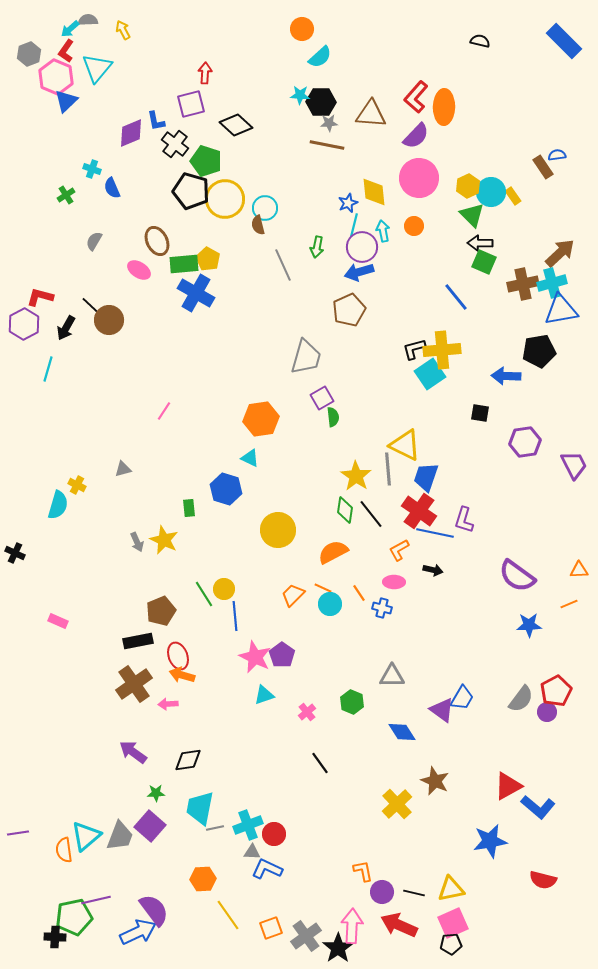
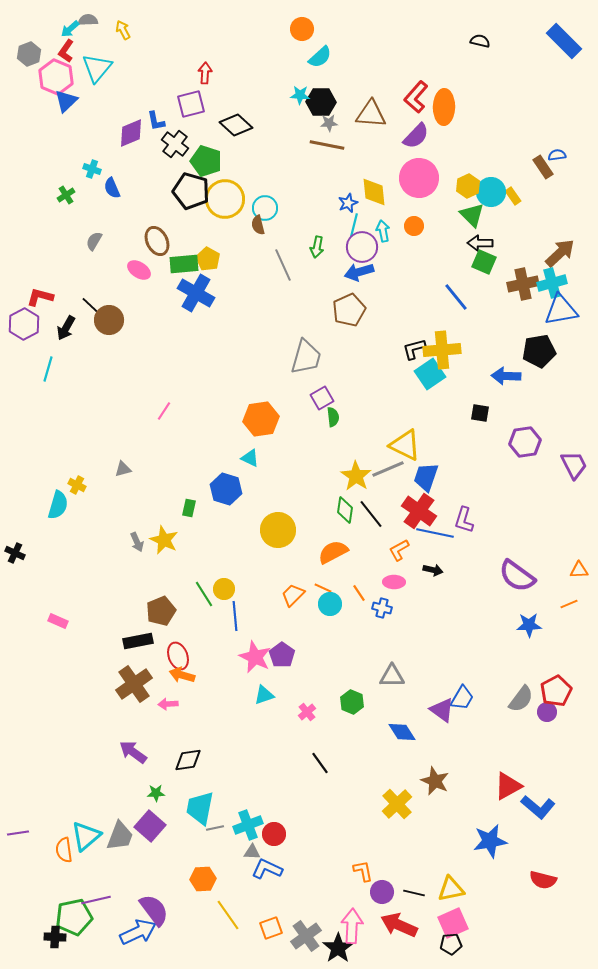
gray line at (388, 469): rotated 72 degrees clockwise
green rectangle at (189, 508): rotated 18 degrees clockwise
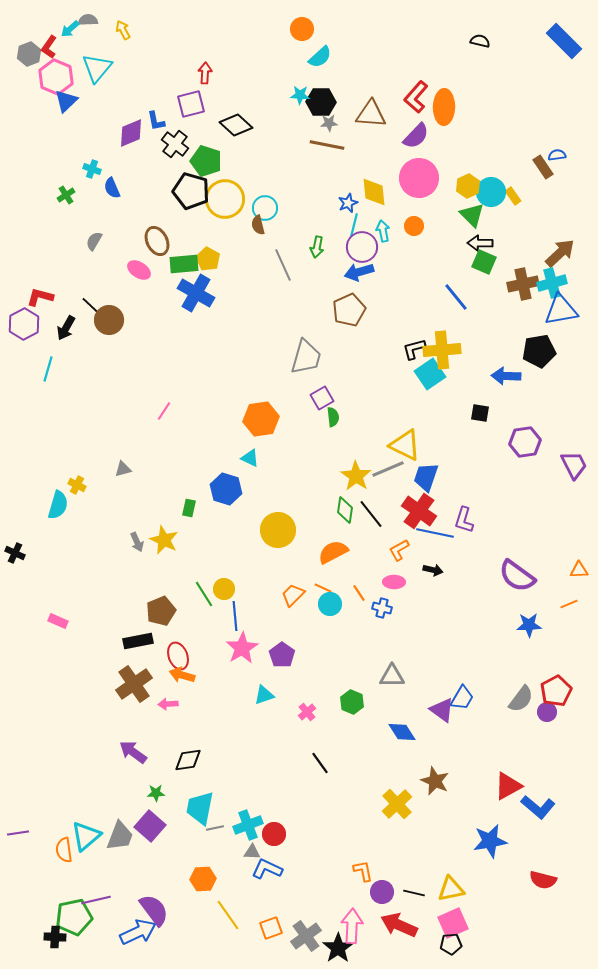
red L-shape at (66, 51): moved 17 px left, 4 px up
pink star at (255, 657): moved 13 px left, 9 px up; rotated 16 degrees clockwise
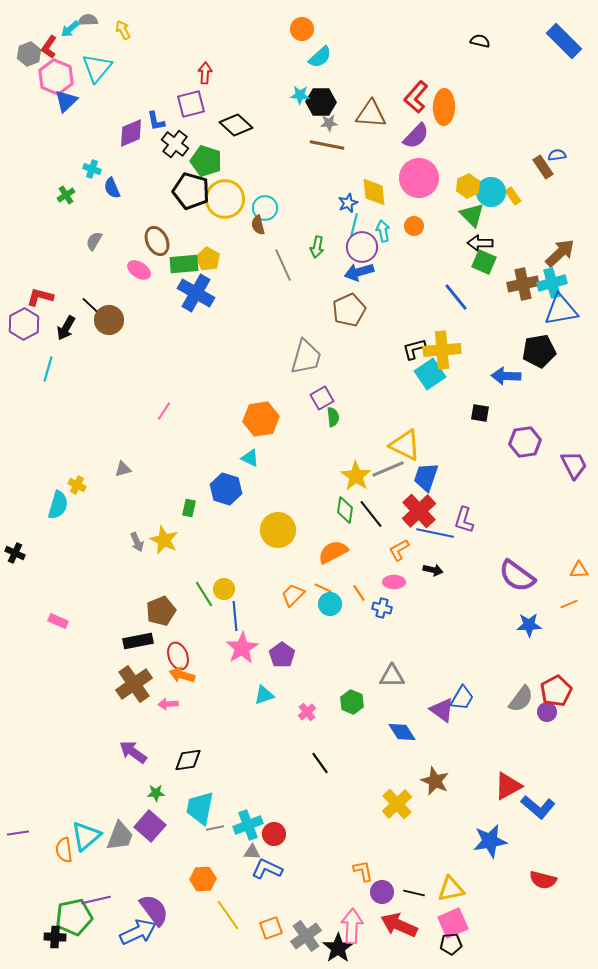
red cross at (419, 511): rotated 12 degrees clockwise
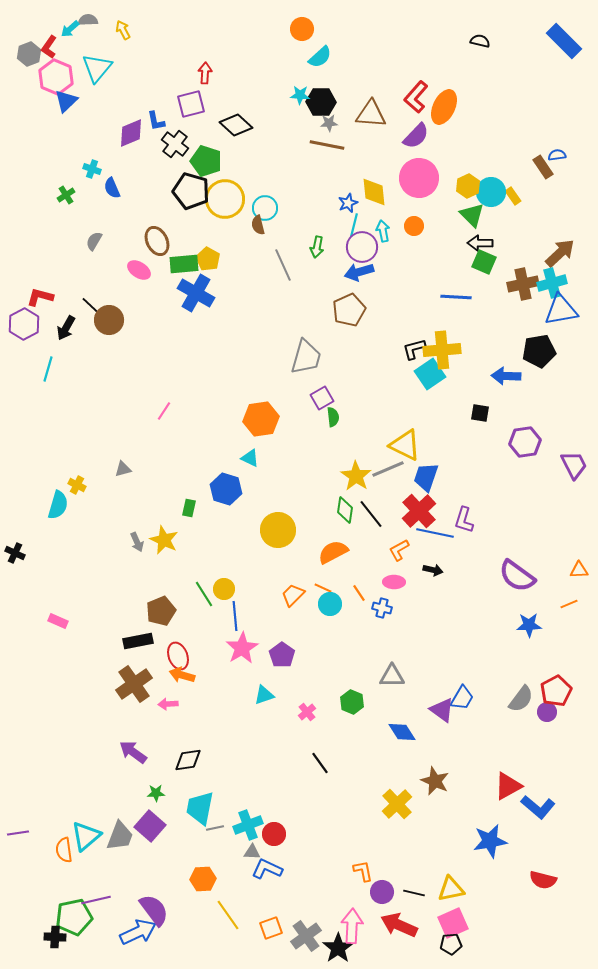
orange ellipse at (444, 107): rotated 24 degrees clockwise
blue line at (456, 297): rotated 48 degrees counterclockwise
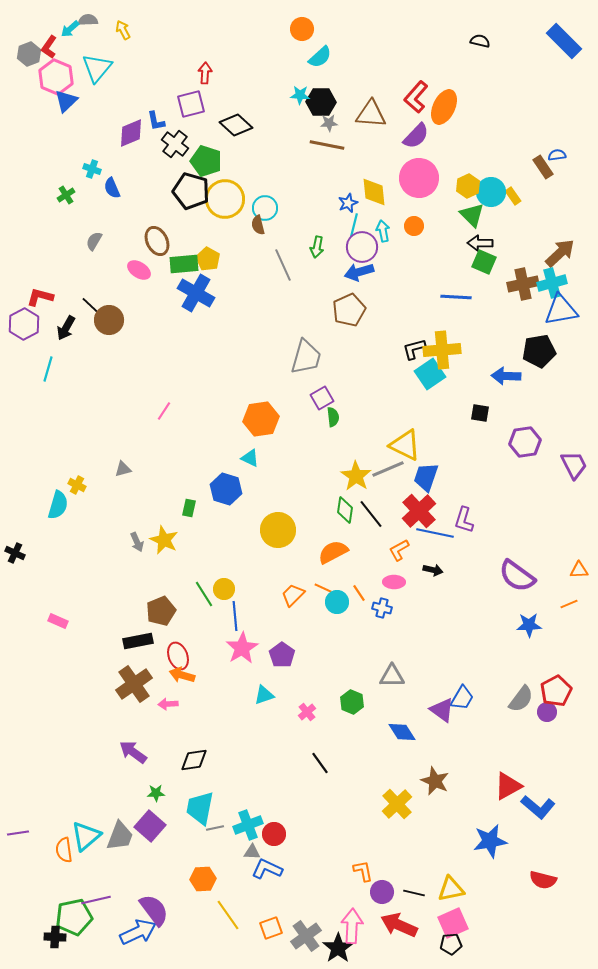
cyan circle at (330, 604): moved 7 px right, 2 px up
black diamond at (188, 760): moved 6 px right
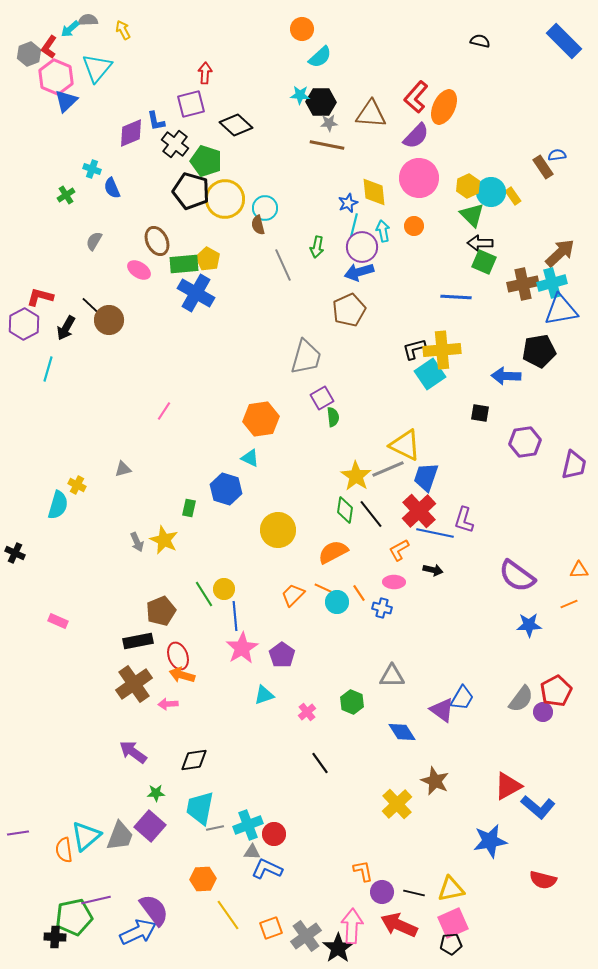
purple trapezoid at (574, 465): rotated 40 degrees clockwise
purple circle at (547, 712): moved 4 px left
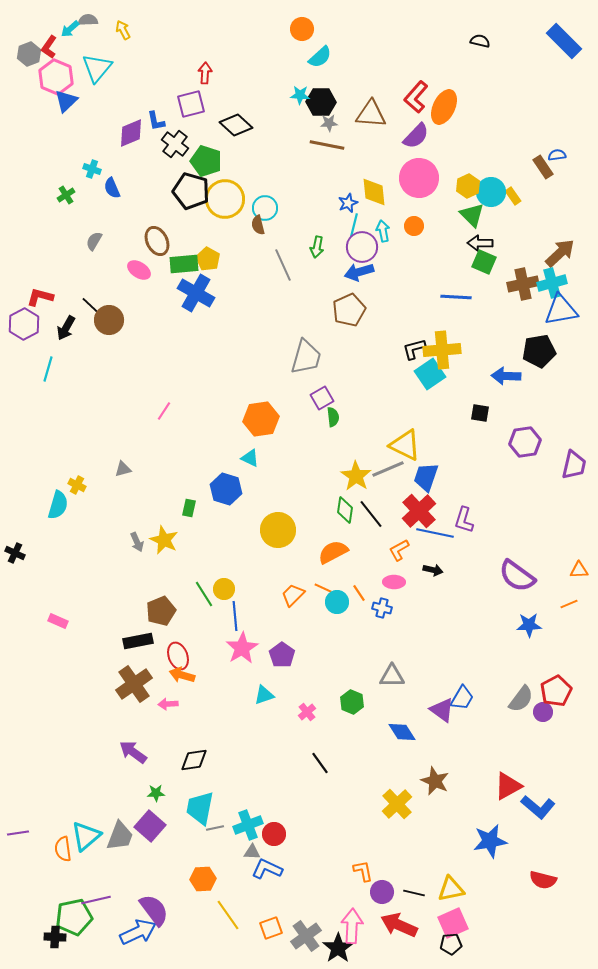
orange semicircle at (64, 850): moved 1 px left, 1 px up
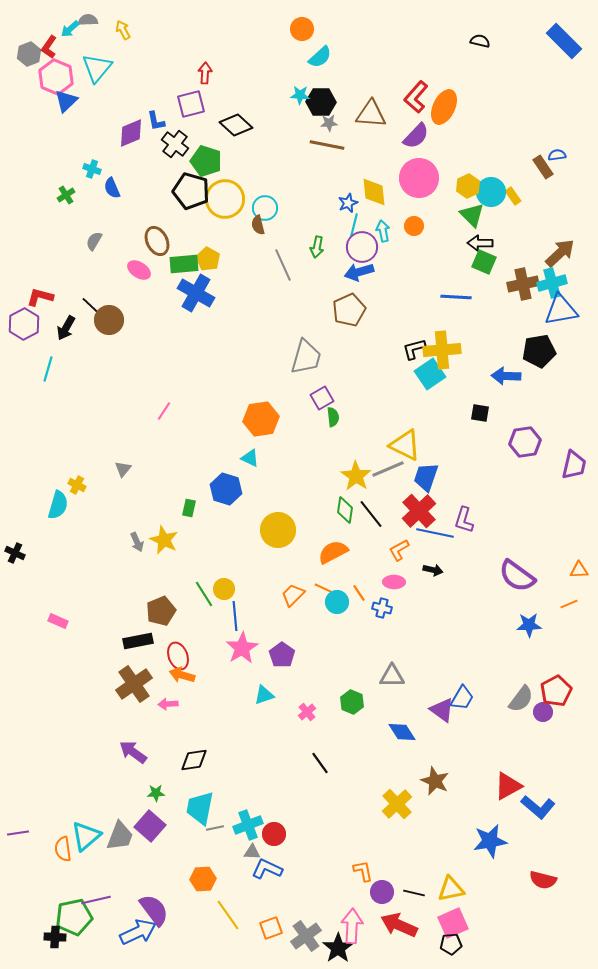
gray triangle at (123, 469): rotated 36 degrees counterclockwise
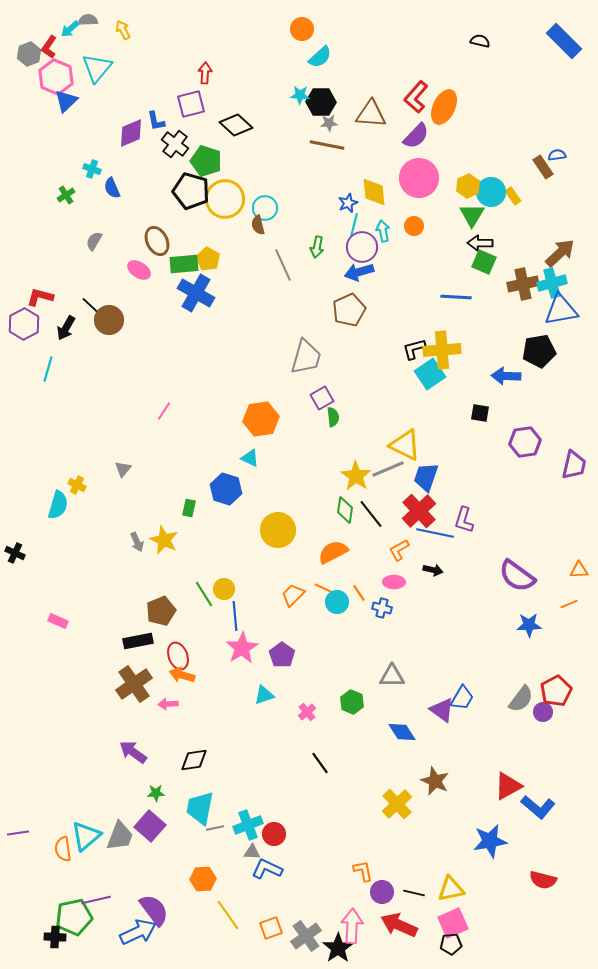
green triangle at (472, 215): rotated 16 degrees clockwise
